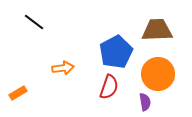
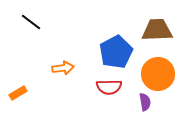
black line: moved 3 px left
red semicircle: rotated 70 degrees clockwise
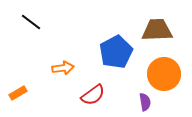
orange circle: moved 6 px right
red semicircle: moved 16 px left, 8 px down; rotated 35 degrees counterclockwise
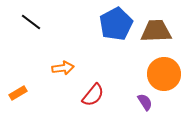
brown trapezoid: moved 1 px left, 1 px down
blue pentagon: moved 28 px up
red semicircle: rotated 15 degrees counterclockwise
purple semicircle: rotated 24 degrees counterclockwise
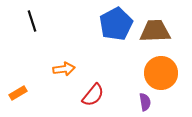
black line: moved 1 px right, 1 px up; rotated 35 degrees clockwise
brown trapezoid: moved 1 px left
orange arrow: moved 1 px right, 1 px down
orange circle: moved 3 px left, 1 px up
purple semicircle: rotated 24 degrees clockwise
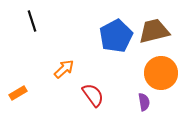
blue pentagon: moved 12 px down
brown trapezoid: moved 1 px left; rotated 12 degrees counterclockwise
orange arrow: rotated 35 degrees counterclockwise
red semicircle: rotated 75 degrees counterclockwise
purple semicircle: moved 1 px left
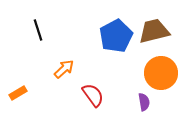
black line: moved 6 px right, 9 px down
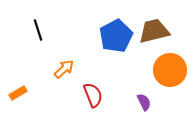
orange circle: moved 9 px right, 3 px up
red semicircle: rotated 15 degrees clockwise
purple semicircle: rotated 18 degrees counterclockwise
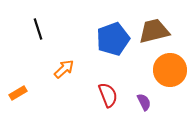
black line: moved 1 px up
blue pentagon: moved 3 px left, 3 px down; rotated 8 degrees clockwise
red semicircle: moved 15 px right
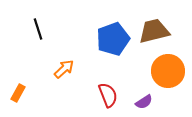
orange circle: moved 2 px left, 1 px down
orange rectangle: rotated 30 degrees counterclockwise
purple semicircle: rotated 84 degrees clockwise
